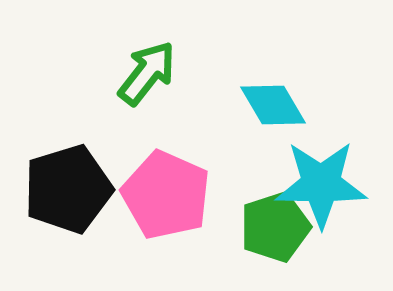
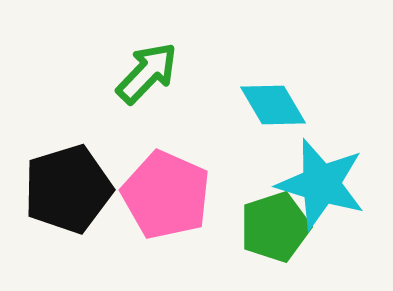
green arrow: rotated 6 degrees clockwise
cyan star: rotated 16 degrees clockwise
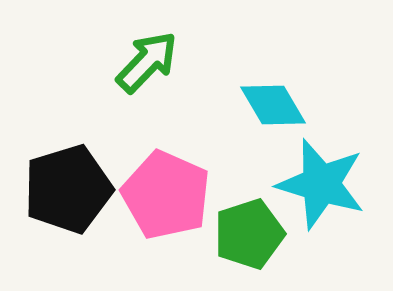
green arrow: moved 11 px up
green pentagon: moved 26 px left, 7 px down
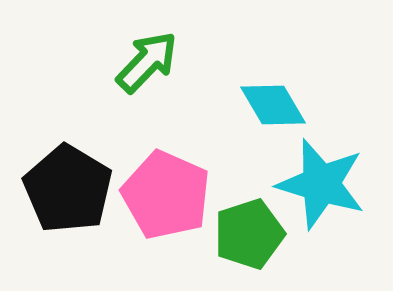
black pentagon: rotated 24 degrees counterclockwise
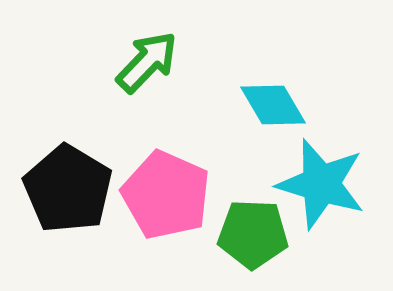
green pentagon: moved 4 px right; rotated 20 degrees clockwise
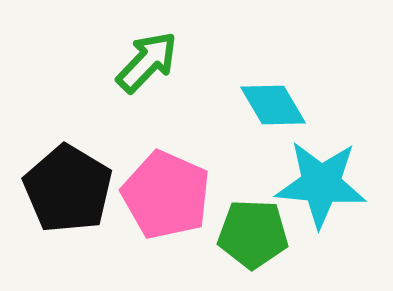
cyan star: rotated 12 degrees counterclockwise
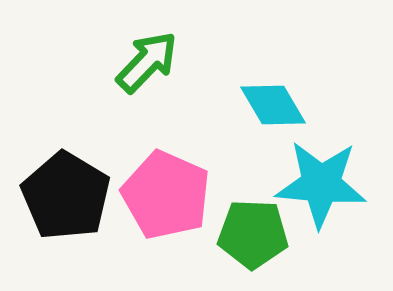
black pentagon: moved 2 px left, 7 px down
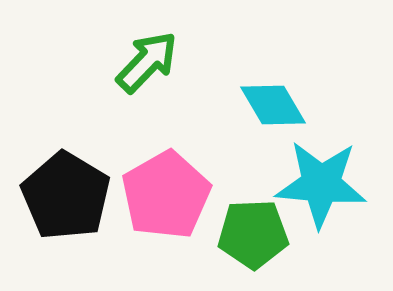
pink pentagon: rotated 18 degrees clockwise
green pentagon: rotated 4 degrees counterclockwise
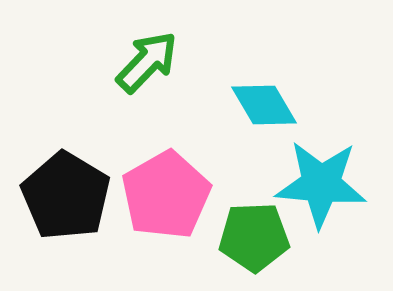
cyan diamond: moved 9 px left
green pentagon: moved 1 px right, 3 px down
